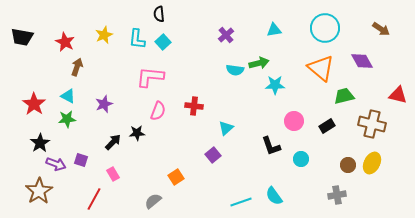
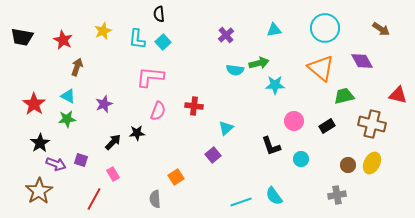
yellow star at (104, 35): moved 1 px left, 4 px up
red star at (65, 42): moved 2 px left, 2 px up
gray semicircle at (153, 201): moved 2 px right, 2 px up; rotated 54 degrees counterclockwise
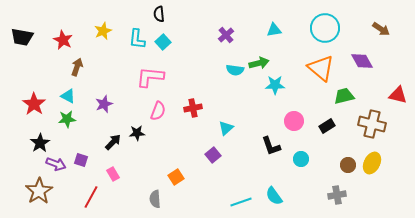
red cross at (194, 106): moved 1 px left, 2 px down; rotated 18 degrees counterclockwise
red line at (94, 199): moved 3 px left, 2 px up
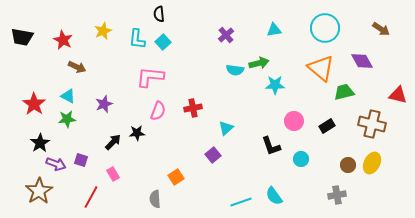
brown arrow at (77, 67): rotated 96 degrees clockwise
green trapezoid at (344, 96): moved 4 px up
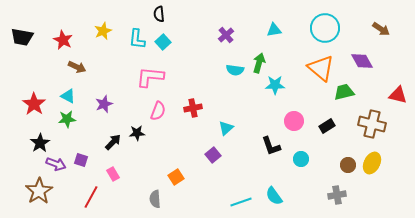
green arrow at (259, 63): rotated 60 degrees counterclockwise
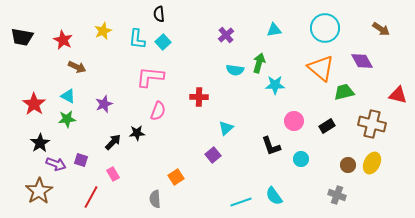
red cross at (193, 108): moved 6 px right, 11 px up; rotated 12 degrees clockwise
gray cross at (337, 195): rotated 30 degrees clockwise
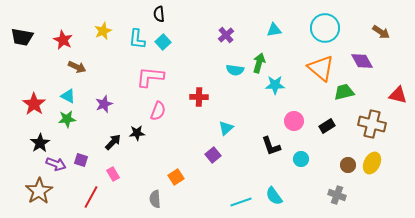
brown arrow at (381, 29): moved 3 px down
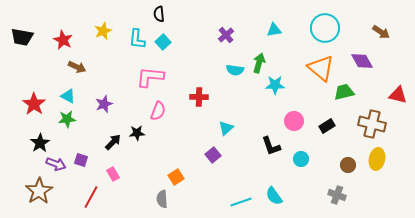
yellow ellipse at (372, 163): moved 5 px right, 4 px up; rotated 15 degrees counterclockwise
gray semicircle at (155, 199): moved 7 px right
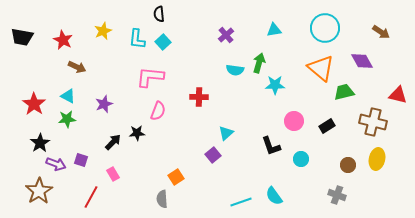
brown cross at (372, 124): moved 1 px right, 2 px up
cyan triangle at (226, 128): moved 5 px down
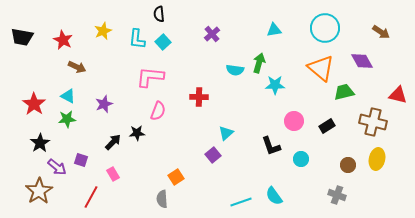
purple cross at (226, 35): moved 14 px left, 1 px up
purple arrow at (56, 164): moved 1 px right, 3 px down; rotated 18 degrees clockwise
